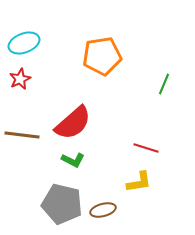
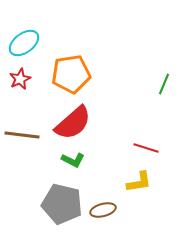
cyan ellipse: rotated 16 degrees counterclockwise
orange pentagon: moved 31 px left, 18 px down
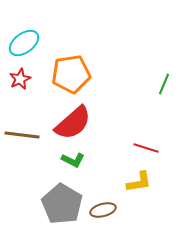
gray pentagon: rotated 18 degrees clockwise
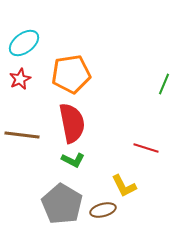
red semicircle: moved 1 px left; rotated 60 degrees counterclockwise
yellow L-shape: moved 15 px left, 4 px down; rotated 72 degrees clockwise
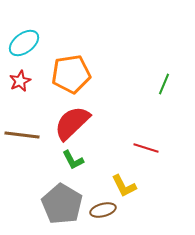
red star: moved 2 px down
red semicircle: rotated 123 degrees counterclockwise
green L-shape: rotated 35 degrees clockwise
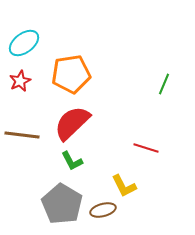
green L-shape: moved 1 px left, 1 px down
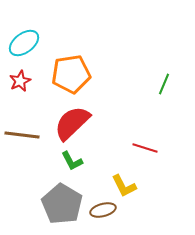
red line: moved 1 px left
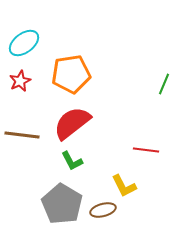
red semicircle: rotated 6 degrees clockwise
red line: moved 1 px right, 2 px down; rotated 10 degrees counterclockwise
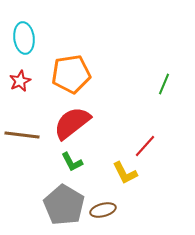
cyan ellipse: moved 5 px up; rotated 60 degrees counterclockwise
red line: moved 1 px left, 4 px up; rotated 55 degrees counterclockwise
green L-shape: moved 1 px down
yellow L-shape: moved 1 px right, 13 px up
gray pentagon: moved 2 px right, 1 px down
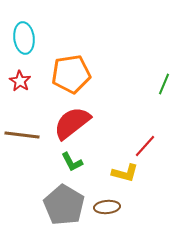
red star: rotated 15 degrees counterclockwise
yellow L-shape: rotated 48 degrees counterclockwise
brown ellipse: moved 4 px right, 3 px up; rotated 10 degrees clockwise
